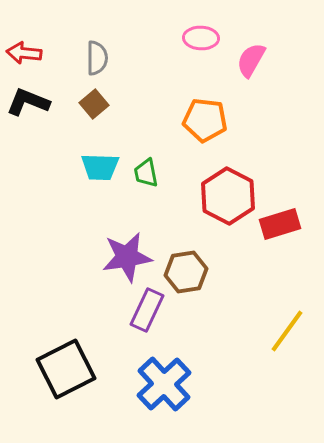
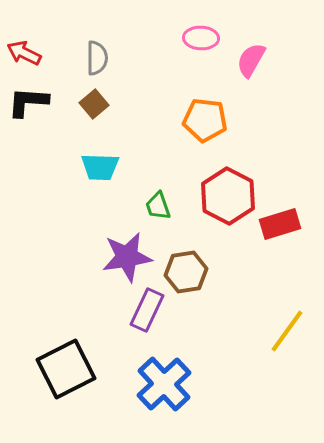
red arrow: rotated 20 degrees clockwise
black L-shape: rotated 18 degrees counterclockwise
green trapezoid: moved 12 px right, 33 px down; rotated 8 degrees counterclockwise
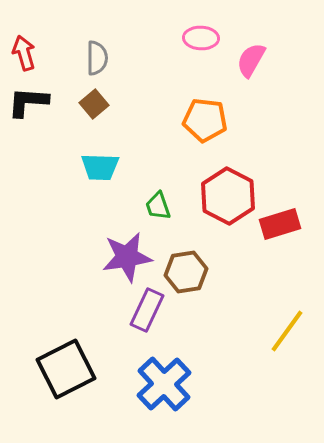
red arrow: rotated 48 degrees clockwise
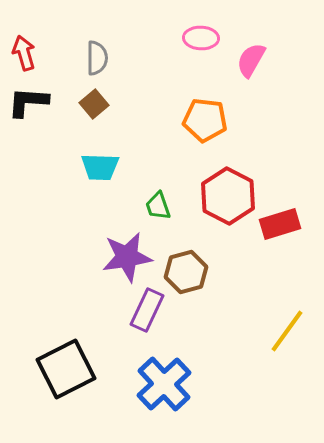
brown hexagon: rotated 6 degrees counterclockwise
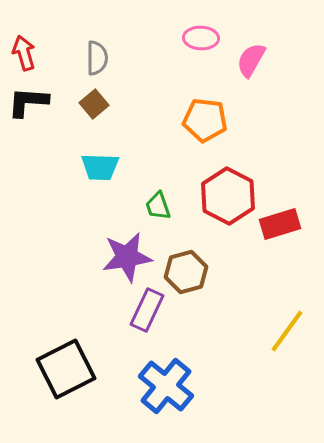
blue cross: moved 2 px right, 2 px down; rotated 8 degrees counterclockwise
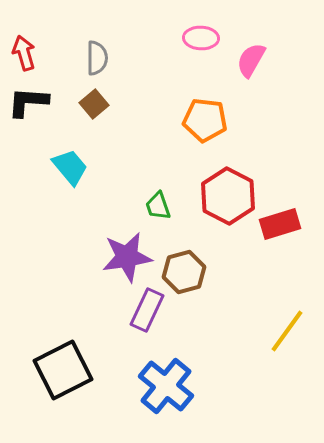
cyan trapezoid: moved 30 px left; rotated 132 degrees counterclockwise
brown hexagon: moved 2 px left
black square: moved 3 px left, 1 px down
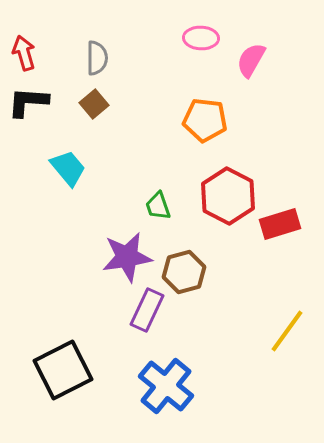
cyan trapezoid: moved 2 px left, 1 px down
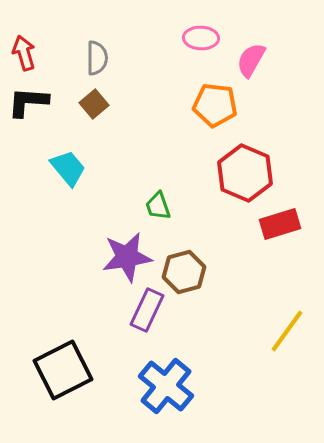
orange pentagon: moved 10 px right, 15 px up
red hexagon: moved 17 px right, 23 px up; rotated 4 degrees counterclockwise
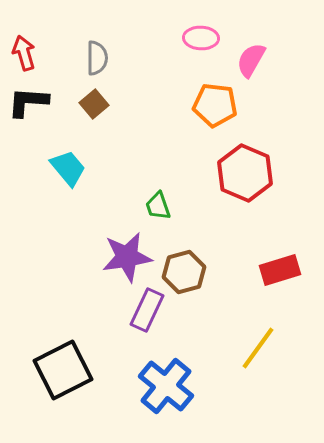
red rectangle: moved 46 px down
yellow line: moved 29 px left, 17 px down
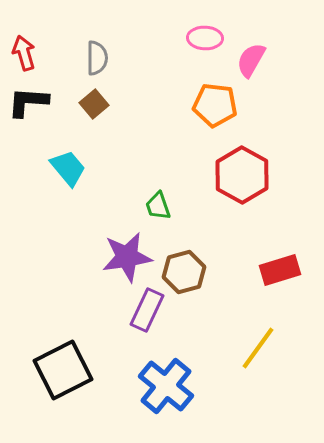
pink ellipse: moved 4 px right
red hexagon: moved 3 px left, 2 px down; rotated 6 degrees clockwise
